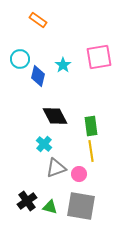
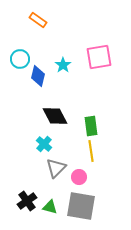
gray triangle: rotated 25 degrees counterclockwise
pink circle: moved 3 px down
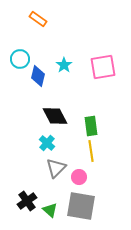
orange rectangle: moved 1 px up
pink square: moved 4 px right, 10 px down
cyan star: moved 1 px right
cyan cross: moved 3 px right, 1 px up
green triangle: moved 3 px down; rotated 28 degrees clockwise
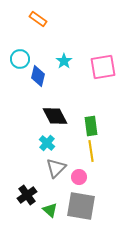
cyan star: moved 4 px up
black cross: moved 6 px up
